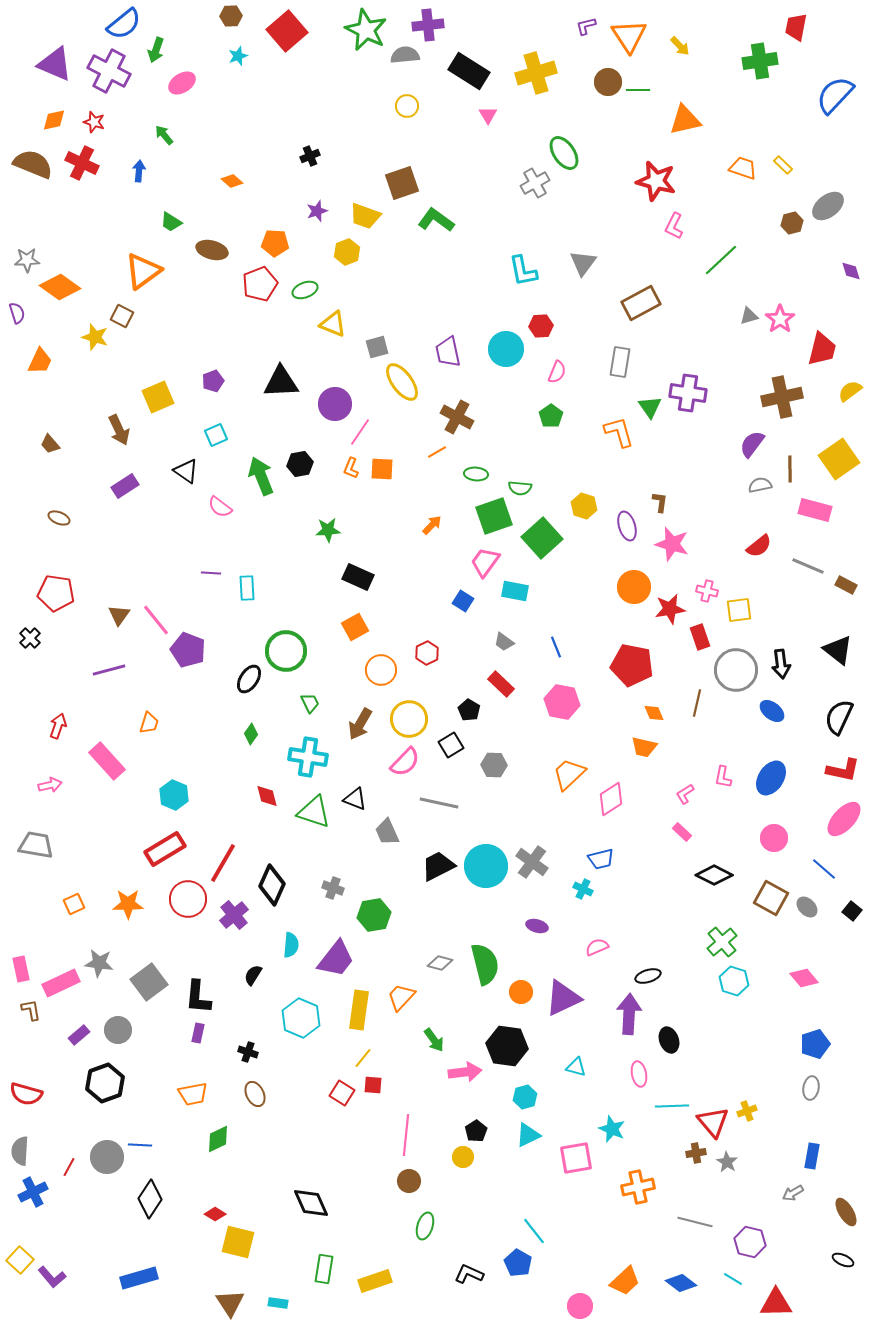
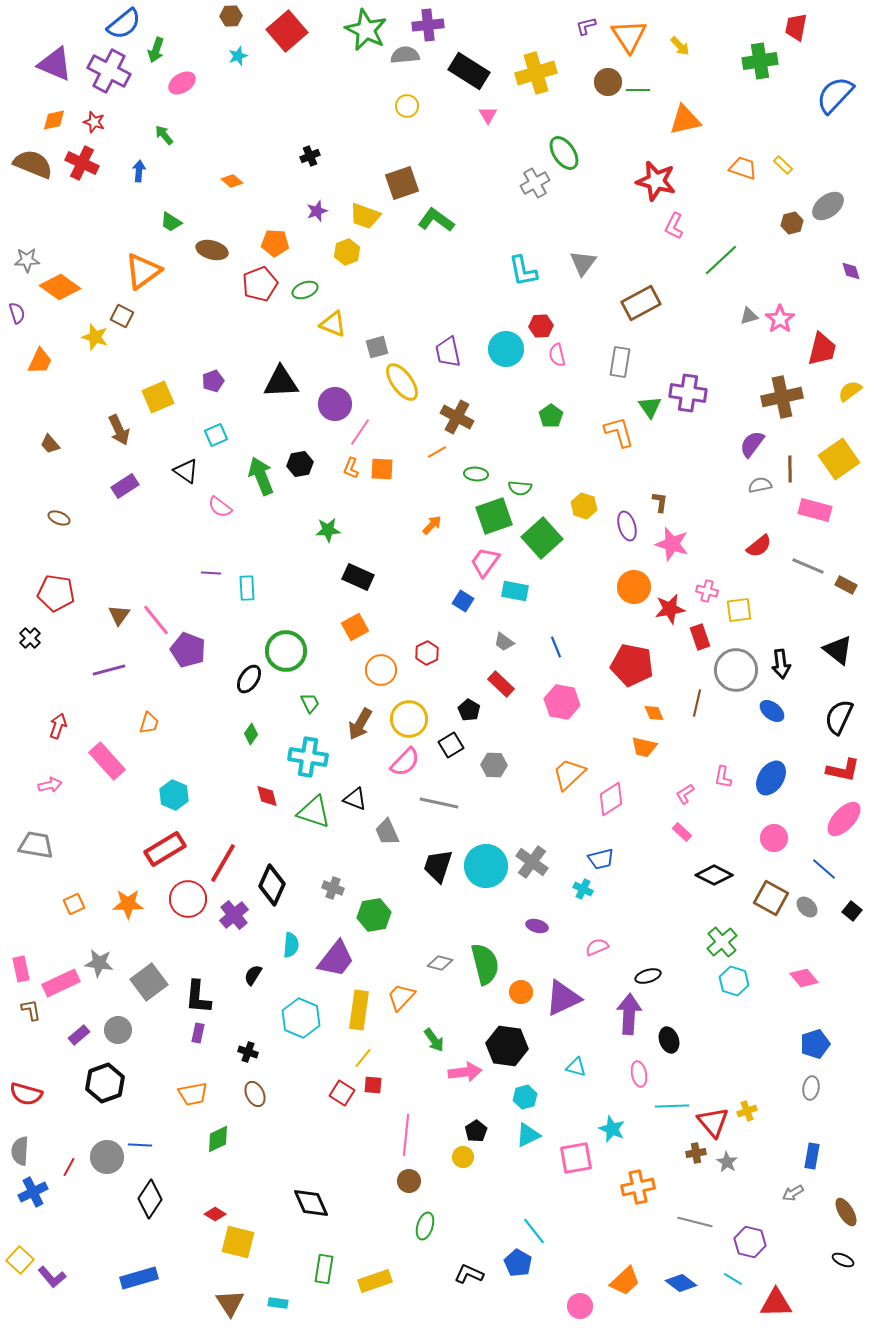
pink semicircle at (557, 372): moved 17 px up; rotated 145 degrees clockwise
black trapezoid at (438, 866): rotated 45 degrees counterclockwise
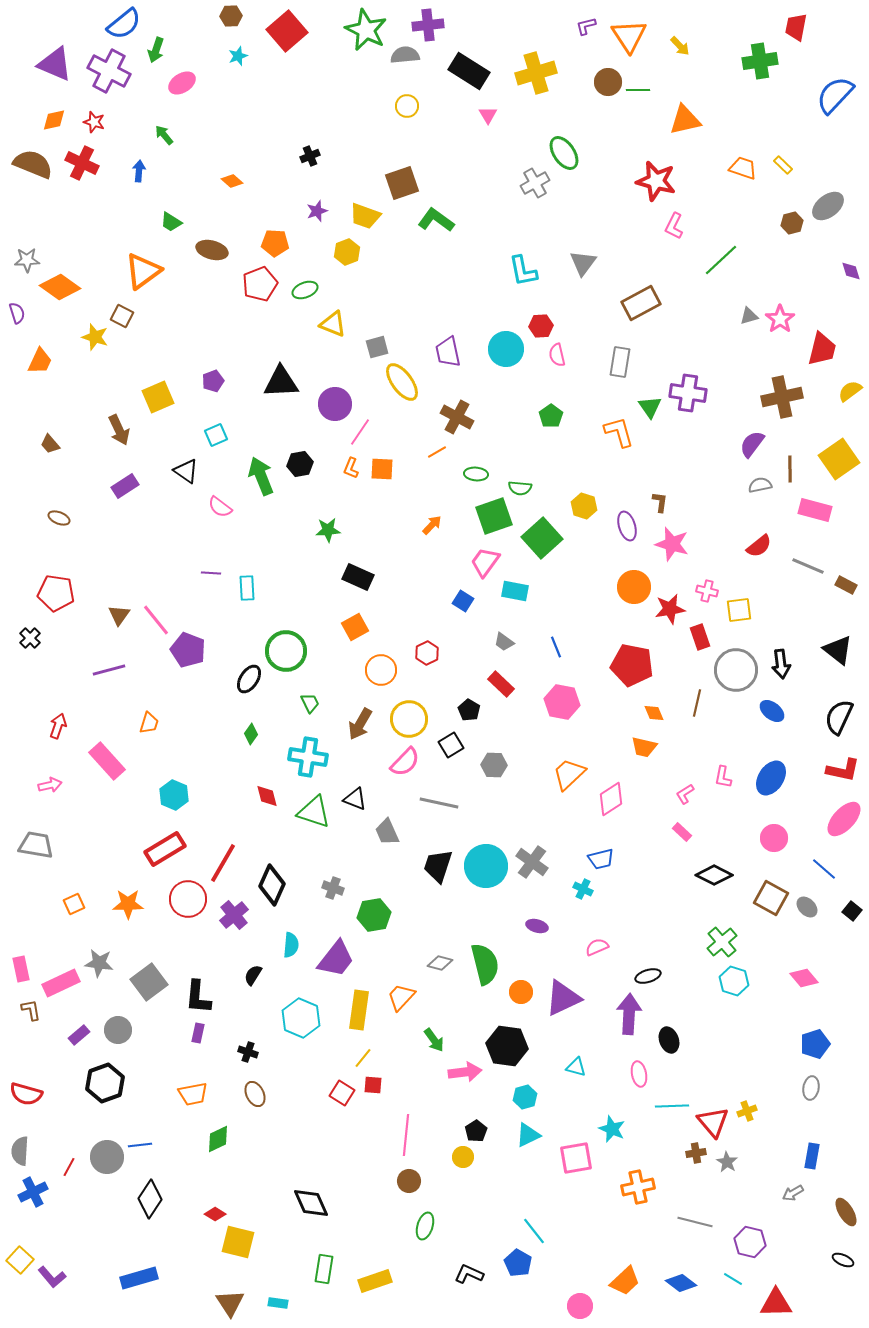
blue line at (140, 1145): rotated 10 degrees counterclockwise
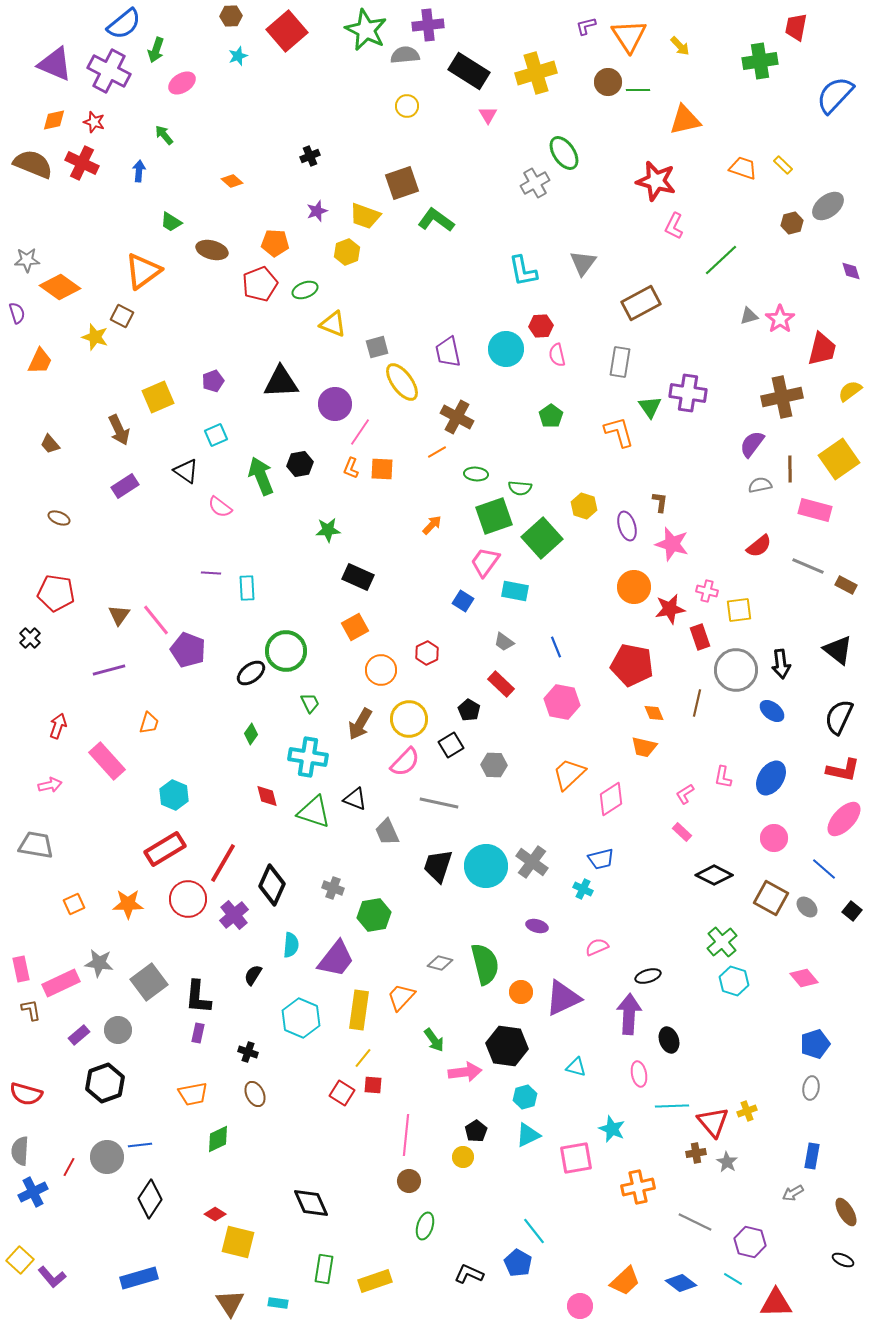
black ellipse at (249, 679): moved 2 px right, 6 px up; rotated 20 degrees clockwise
gray line at (695, 1222): rotated 12 degrees clockwise
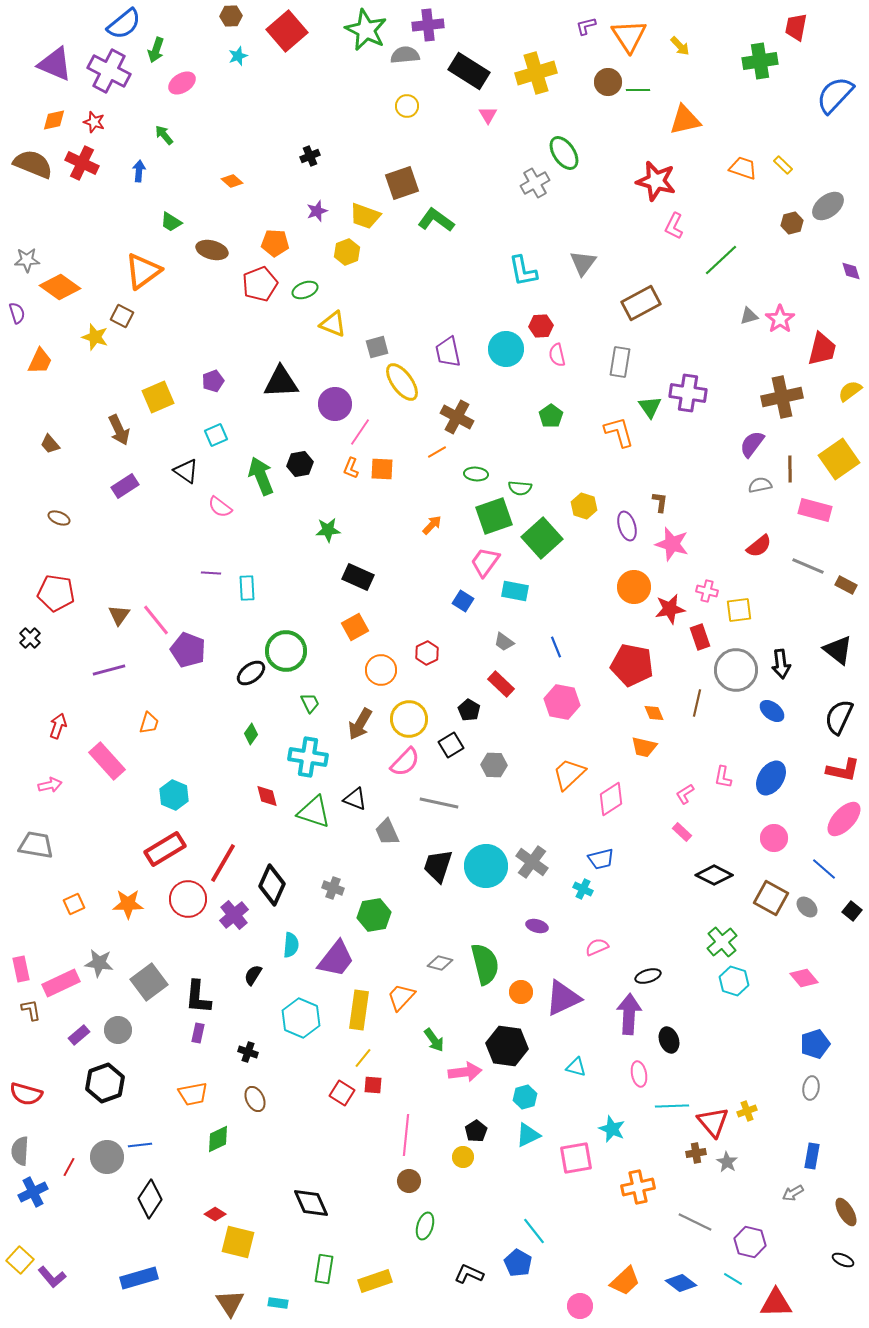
brown ellipse at (255, 1094): moved 5 px down
